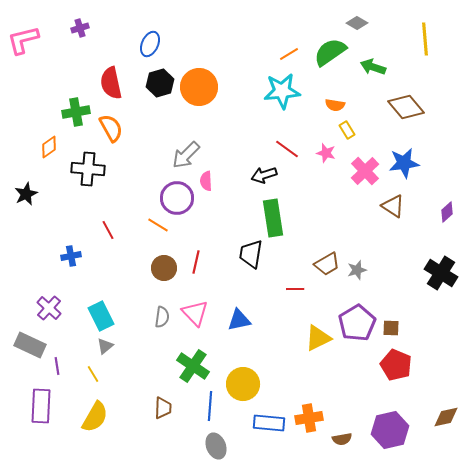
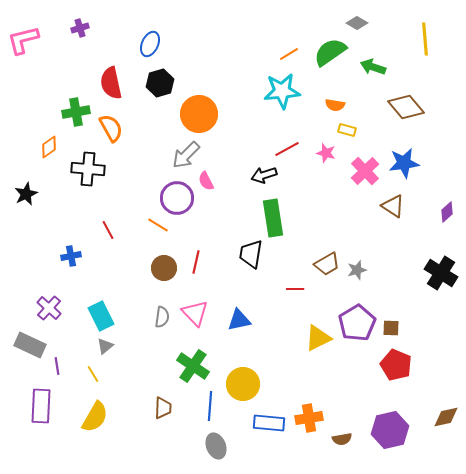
orange circle at (199, 87): moved 27 px down
yellow rectangle at (347, 130): rotated 42 degrees counterclockwise
red line at (287, 149): rotated 65 degrees counterclockwise
pink semicircle at (206, 181): rotated 24 degrees counterclockwise
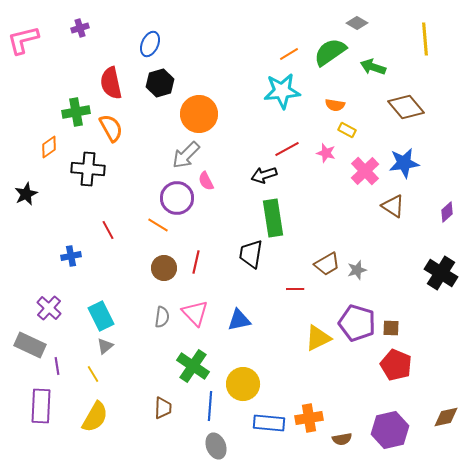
yellow rectangle at (347, 130): rotated 12 degrees clockwise
purple pentagon at (357, 323): rotated 24 degrees counterclockwise
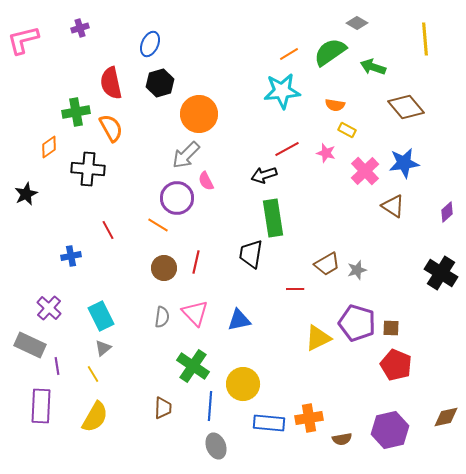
gray triangle at (105, 346): moved 2 px left, 2 px down
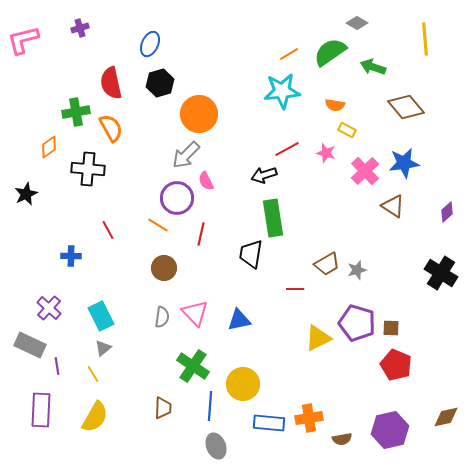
blue cross at (71, 256): rotated 12 degrees clockwise
red line at (196, 262): moved 5 px right, 28 px up
purple rectangle at (41, 406): moved 4 px down
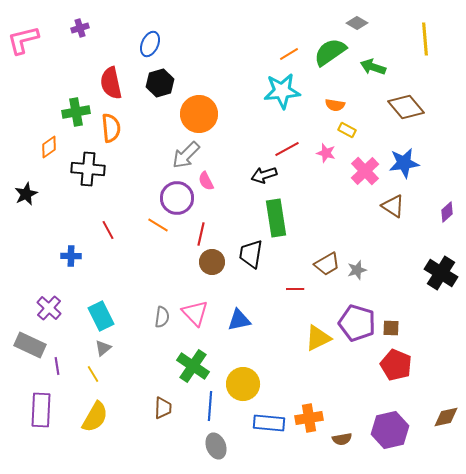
orange semicircle at (111, 128): rotated 24 degrees clockwise
green rectangle at (273, 218): moved 3 px right
brown circle at (164, 268): moved 48 px right, 6 px up
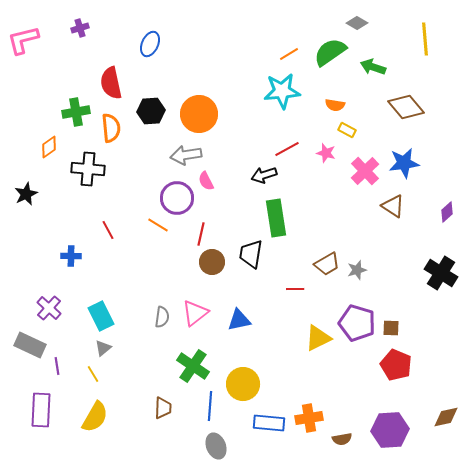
black hexagon at (160, 83): moved 9 px left, 28 px down; rotated 12 degrees clockwise
gray arrow at (186, 155): rotated 36 degrees clockwise
pink triangle at (195, 313): rotated 36 degrees clockwise
purple hexagon at (390, 430): rotated 9 degrees clockwise
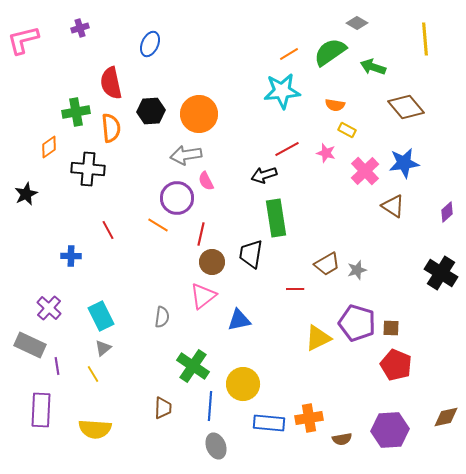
pink triangle at (195, 313): moved 8 px right, 17 px up
yellow semicircle at (95, 417): moved 12 px down; rotated 64 degrees clockwise
